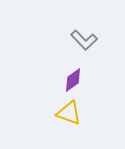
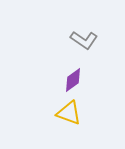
gray L-shape: rotated 12 degrees counterclockwise
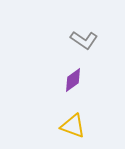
yellow triangle: moved 4 px right, 13 px down
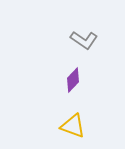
purple diamond: rotated 10 degrees counterclockwise
